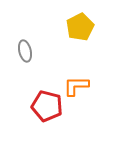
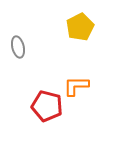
gray ellipse: moved 7 px left, 4 px up
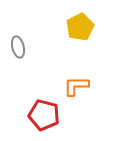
red pentagon: moved 3 px left, 9 px down
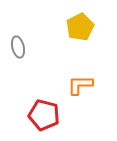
orange L-shape: moved 4 px right, 1 px up
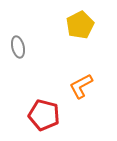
yellow pentagon: moved 2 px up
orange L-shape: moved 1 px right, 1 px down; rotated 28 degrees counterclockwise
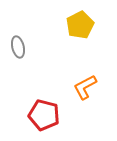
orange L-shape: moved 4 px right, 1 px down
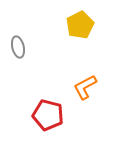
red pentagon: moved 4 px right
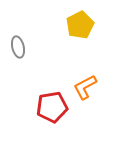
red pentagon: moved 4 px right, 8 px up; rotated 24 degrees counterclockwise
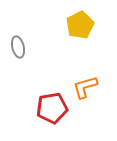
orange L-shape: rotated 12 degrees clockwise
red pentagon: moved 1 px down
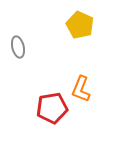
yellow pentagon: rotated 20 degrees counterclockwise
orange L-shape: moved 4 px left, 2 px down; rotated 52 degrees counterclockwise
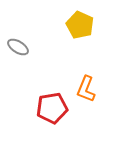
gray ellipse: rotated 45 degrees counterclockwise
orange L-shape: moved 5 px right
